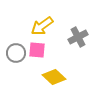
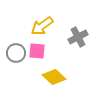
pink square: moved 1 px down
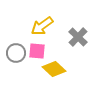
gray cross: rotated 18 degrees counterclockwise
yellow diamond: moved 8 px up
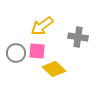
gray cross: rotated 36 degrees counterclockwise
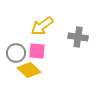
yellow diamond: moved 25 px left, 1 px down
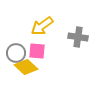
yellow diamond: moved 3 px left, 3 px up
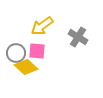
gray cross: rotated 24 degrees clockwise
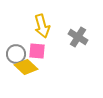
yellow arrow: rotated 70 degrees counterclockwise
gray circle: moved 1 px down
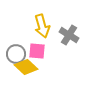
gray cross: moved 9 px left, 2 px up
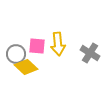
yellow arrow: moved 16 px right, 18 px down; rotated 10 degrees clockwise
gray cross: moved 21 px right, 18 px down
pink square: moved 5 px up
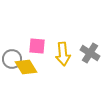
yellow arrow: moved 5 px right, 10 px down
gray circle: moved 4 px left, 5 px down
yellow diamond: rotated 15 degrees clockwise
